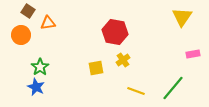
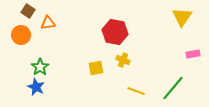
yellow cross: rotated 32 degrees counterclockwise
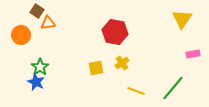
brown square: moved 9 px right
yellow triangle: moved 2 px down
yellow cross: moved 1 px left, 3 px down; rotated 32 degrees clockwise
blue star: moved 5 px up
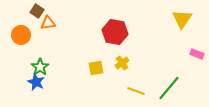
pink rectangle: moved 4 px right; rotated 32 degrees clockwise
green line: moved 4 px left
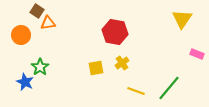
blue star: moved 11 px left
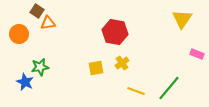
orange circle: moved 2 px left, 1 px up
green star: rotated 24 degrees clockwise
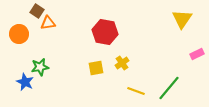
red hexagon: moved 10 px left
pink rectangle: rotated 48 degrees counterclockwise
